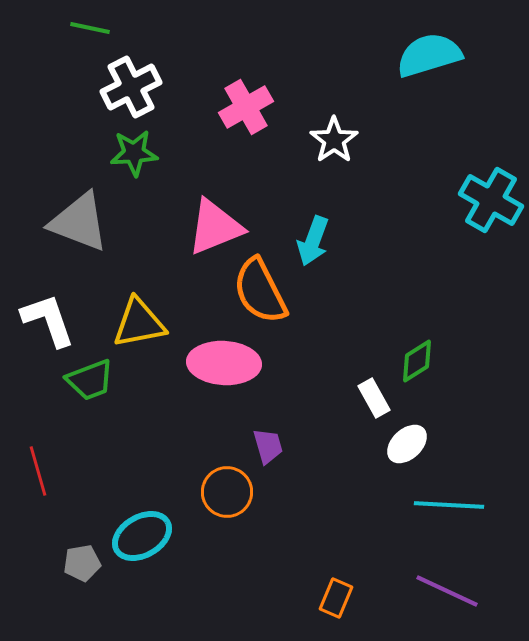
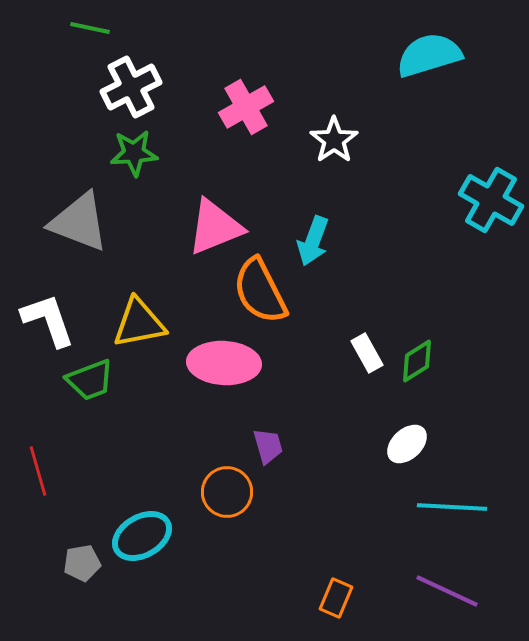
white rectangle: moved 7 px left, 45 px up
cyan line: moved 3 px right, 2 px down
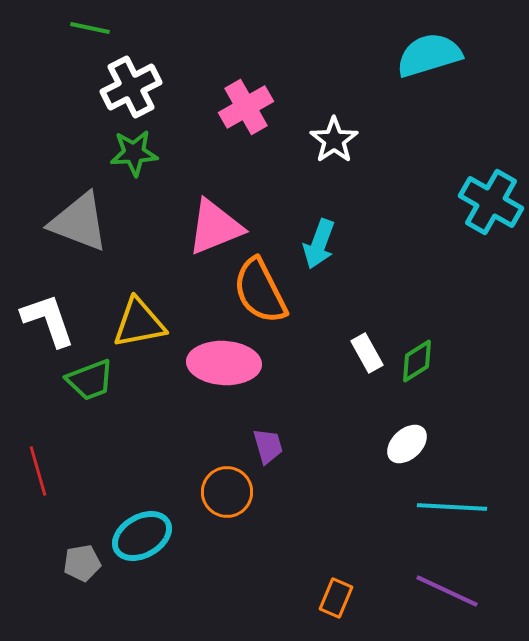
cyan cross: moved 2 px down
cyan arrow: moved 6 px right, 3 px down
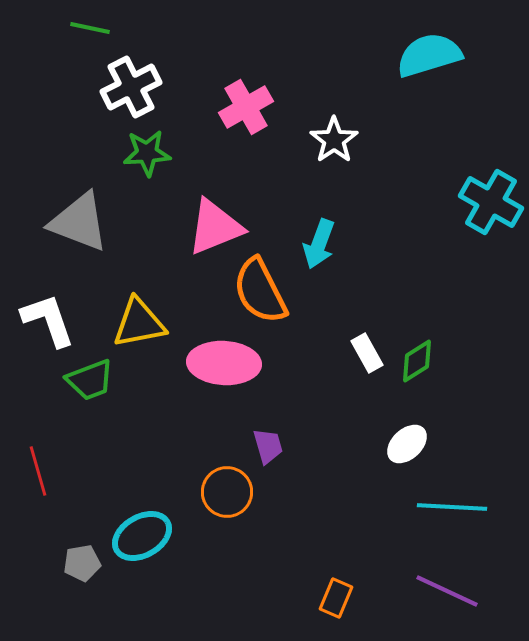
green star: moved 13 px right
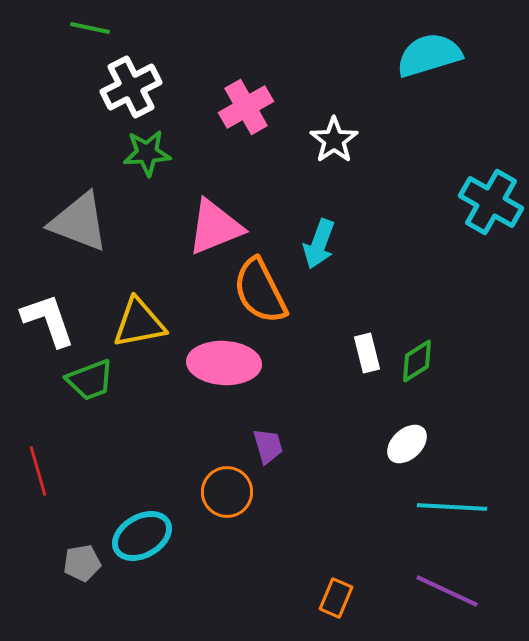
white rectangle: rotated 15 degrees clockwise
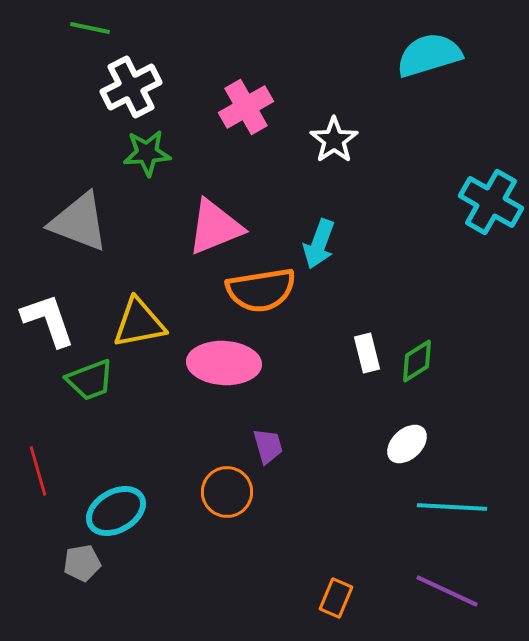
orange semicircle: moved 1 px right, 1 px up; rotated 72 degrees counterclockwise
cyan ellipse: moved 26 px left, 25 px up
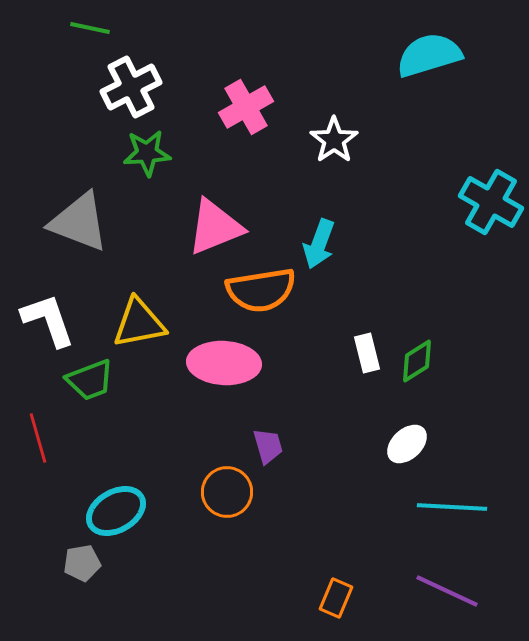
red line: moved 33 px up
